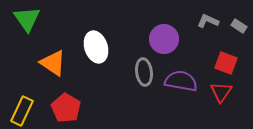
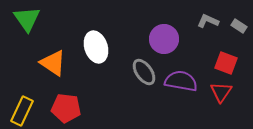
gray ellipse: rotated 28 degrees counterclockwise
red pentagon: rotated 24 degrees counterclockwise
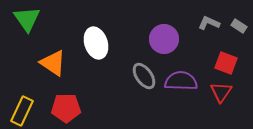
gray L-shape: moved 1 px right, 2 px down
white ellipse: moved 4 px up
gray ellipse: moved 4 px down
purple semicircle: rotated 8 degrees counterclockwise
red pentagon: rotated 8 degrees counterclockwise
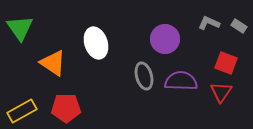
green triangle: moved 7 px left, 9 px down
purple circle: moved 1 px right
gray ellipse: rotated 20 degrees clockwise
yellow rectangle: rotated 36 degrees clockwise
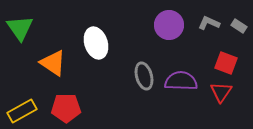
purple circle: moved 4 px right, 14 px up
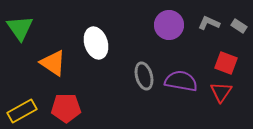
purple semicircle: rotated 8 degrees clockwise
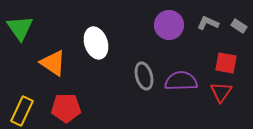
gray L-shape: moved 1 px left
red square: rotated 10 degrees counterclockwise
purple semicircle: rotated 12 degrees counterclockwise
yellow rectangle: rotated 36 degrees counterclockwise
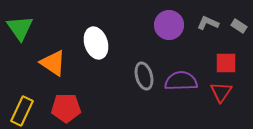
red square: rotated 10 degrees counterclockwise
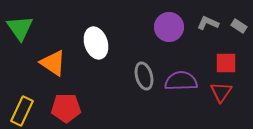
purple circle: moved 2 px down
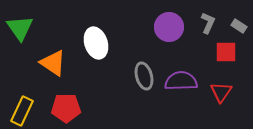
gray L-shape: rotated 90 degrees clockwise
red square: moved 11 px up
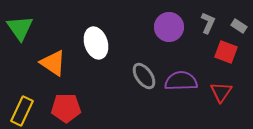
red square: rotated 20 degrees clockwise
gray ellipse: rotated 20 degrees counterclockwise
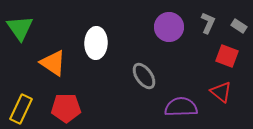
white ellipse: rotated 20 degrees clockwise
red square: moved 1 px right, 4 px down
purple semicircle: moved 26 px down
red triangle: rotated 25 degrees counterclockwise
yellow rectangle: moved 1 px left, 2 px up
